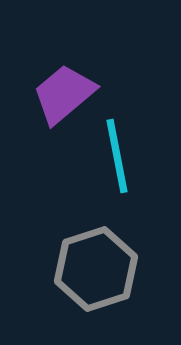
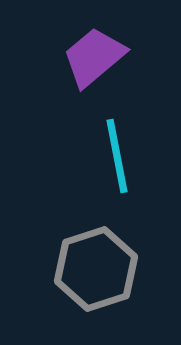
purple trapezoid: moved 30 px right, 37 px up
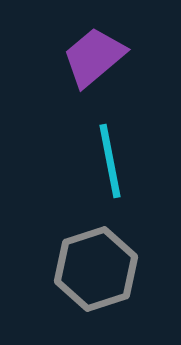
cyan line: moved 7 px left, 5 px down
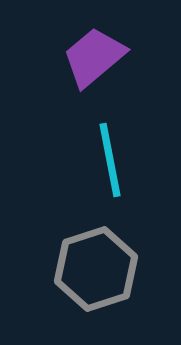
cyan line: moved 1 px up
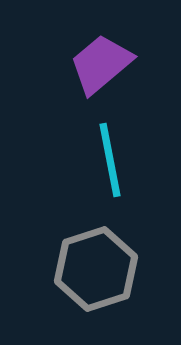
purple trapezoid: moved 7 px right, 7 px down
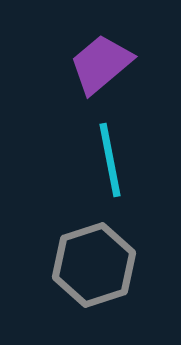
gray hexagon: moved 2 px left, 4 px up
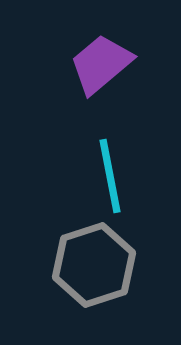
cyan line: moved 16 px down
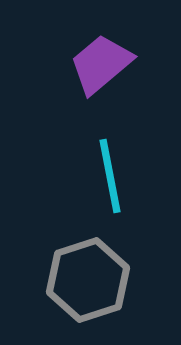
gray hexagon: moved 6 px left, 15 px down
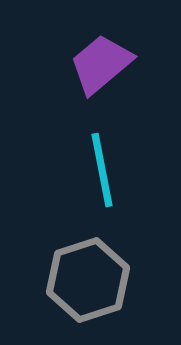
cyan line: moved 8 px left, 6 px up
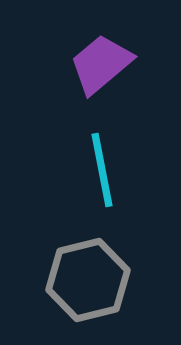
gray hexagon: rotated 4 degrees clockwise
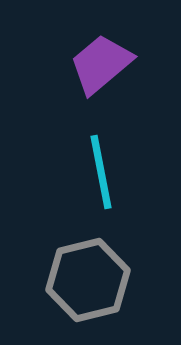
cyan line: moved 1 px left, 2 px down
